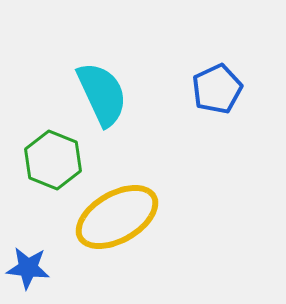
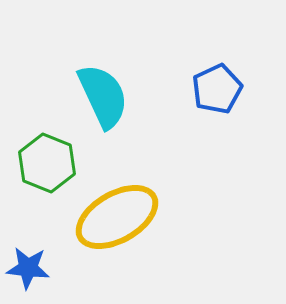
cyan semicircle: moved 1 px right, 2 px down
green hexagon: moved 6 px left, 3 px down
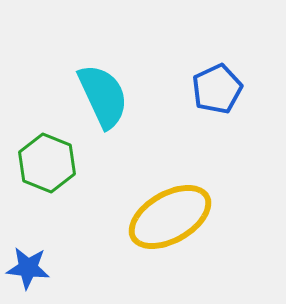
yellow ellipse: moved 53 px right
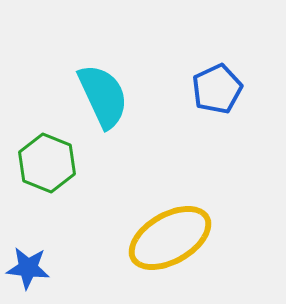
yellow ellipse: moved 21 px down
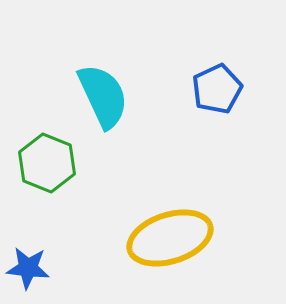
yellow ellipse: rotated 12 degrees clockwise
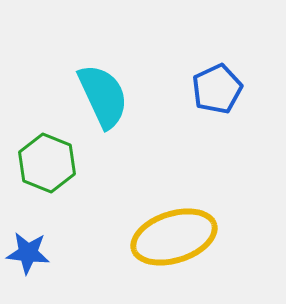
yellow ellipse: moved 4 px right, 1 px up
blue star: moved 15 px up
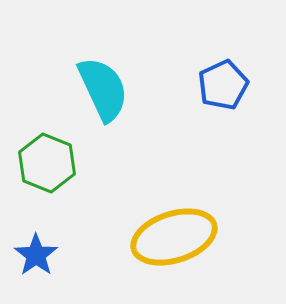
blue pentagon: moved 6 px right, 4 px up
cyan semicircle: moved 7 px up
blue star: moved 8 px right, 2 px down; rotated 30 degrees clockwise
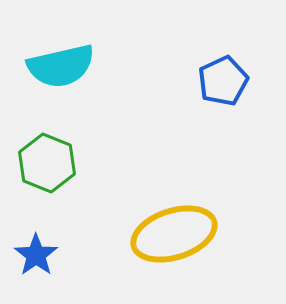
blue pentagon: moved 4 px up
cyan semicircle: moved 42 px left, 23 px up; rotated 102 degrees clockwise
yellow ellipse: moved 3 px up
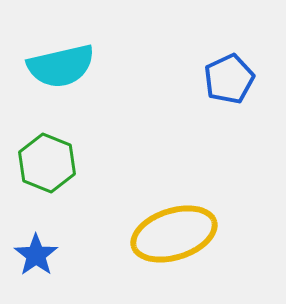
blue pentagon: moved 6 px right, 2 px up
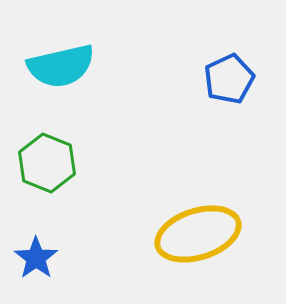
yellow ellipse: moved 24 px right
blue star: moved 3 px down
